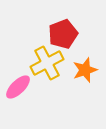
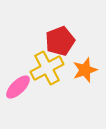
red pentagon: moved 3 px left, 7 px down
yellow cross: moved 5 px down
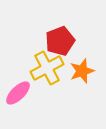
orange star: moved 3 px left, 1 px down
pink ellipse: moved 6 px down
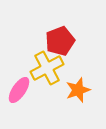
orange star: moved 4 px left, 19 px down
pink ellipse: moved 1 px right, 3 px up; rotated 12 degrees counterclockwise
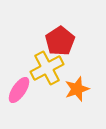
red pentagon: rotated 12 degrees counterclockwise
orange star: moved 1 px left, 1 px up
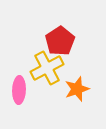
pink ellipse: rotated 32 degrees counterclockwise
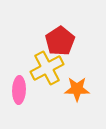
orange star: rotated 20 degrees clockwise
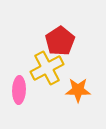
orange star: moved 1 px right, 1 px down
